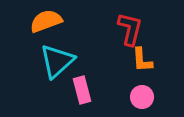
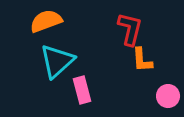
pink circle: moved 26 px right, 1 px up
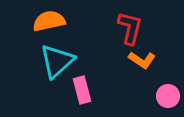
orange semicircle: moved 3 px right; rotated 8 degrees clockwise
red L-shape: moved 1 px up
orange L-shape: rotated 52 degrees counterclockwise
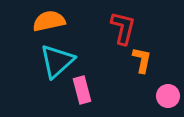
red L-shape: moved 7 px left
orange L-shape: rotated 112 degrees counterclockwise
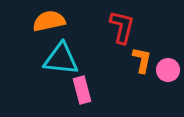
red L-shape: moved 1 px left, 1 px up
cyan triangle: moved 4 px right, 2 px up; rotated 48 degrees clockwise
pink circle: moved 26 px up
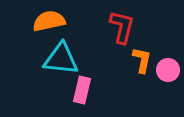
pink rectangle: rotated 28 degrees clockwise
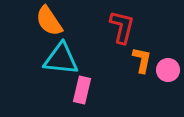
orange semicircle: rotated 112 degrees counterclockwise
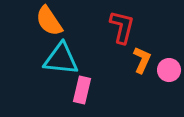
orange L-shape: rotated 12 degrees clockwise
pink circle: moved 1 px right
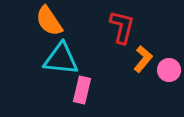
orange L-shape: moved 1 px right, 1 px up; rotated 16 degrees clockwise
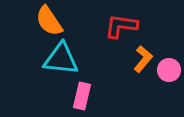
red L-shape: moved 1 px left, 1 px up; rotated 96 degrees counterclockwise
pink rectangle: moved 6 px down
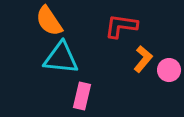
cyan triangle: moved 1 px up
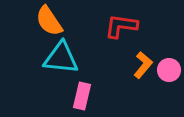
orange L-shape: moved 6 px down
